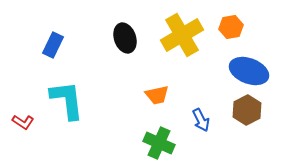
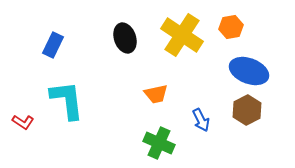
yellow cross: rotated 27 degrees counterclockwise
orange trapezoid: moved 1 px left, 1 px up
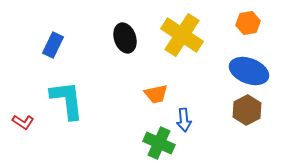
orange hexagon: moved 17 px right, 4 px up
blue arrow: moved 17 px left; rotated 20 degrees clockwise
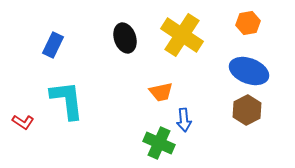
orange trapezoid: moved 5 px right, 2 px up
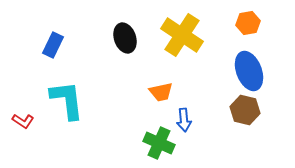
blue ellipse: rotated 48 degrees clockwise
brown hexagon: moved 2 px left; rotated 20 degrees counterclockwise
red L-shape: moved 1 px up
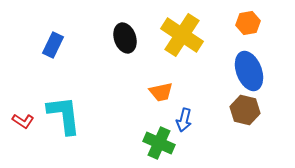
cyan L-shape: moved 3 px left, 15 px down
blue arrow: rotated 20 degrees clockwise
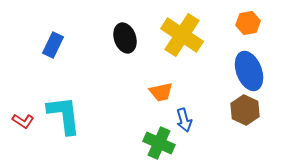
brown hexagon: rotated 12 degrees clockwise
blue arrow: rotated 30 degrees counterclockwise
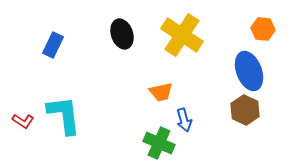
orange hexagon: moved 15 px right, 6 px down; rotated 15 degrees clockwise
black ellipse: moved 3 px left, 4 px up
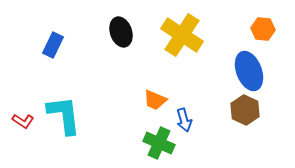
black ellipse: moved 1 px left, 2 px up
orange trapezoid: moved 6 px left, 8 px down; rotated 35 degrees clockwise
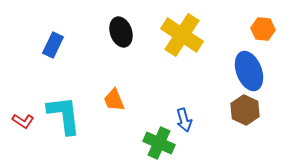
orange trapezoid: moved 41 px left; rotated 45 degrees clockwise
